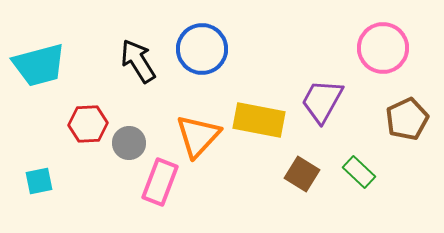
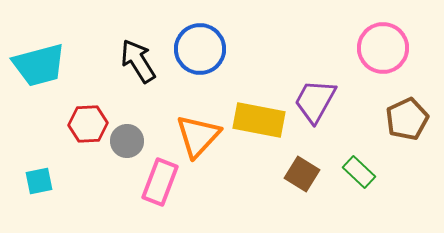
blue circle: moved 2 px left
purple trapezoid: moved 7 px left
gray circle: moved 2 px left, 2 px up
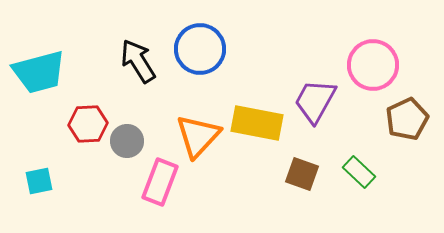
pink circle: moved 10 px left, 17 px down
cyan trapezoid: moved 7 px down
yellow rectangle: moved 2 px left, 3 px down
brown square: rotated 12 degrees counterclockwise
